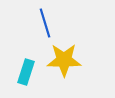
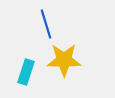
blue line: moved 1 px right, 1 px down
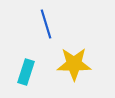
yellow star: moved 10 px right, 4 px down
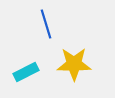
cyan rectangle: rotated 45 degrees clockwise
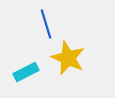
yellow star: moved 6 px left, 6 px up; rotated 24 degrees clockwise
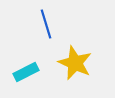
yellow star: moved 7 px right, 5 px down
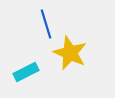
yellow star: moved 5 px left, 10 px up
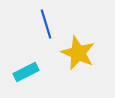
yellow star: moved 8 px right
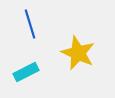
blue line: moved 16 px left
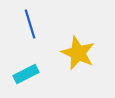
cyan rectangle: moved 2 px down
